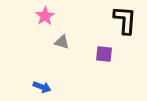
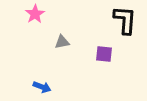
pink star: moved 10 px left, 2 px up
gray triangle: rotated 28 degrees counterclockwise
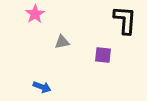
purple square: moved 1 px left, 1 px down
